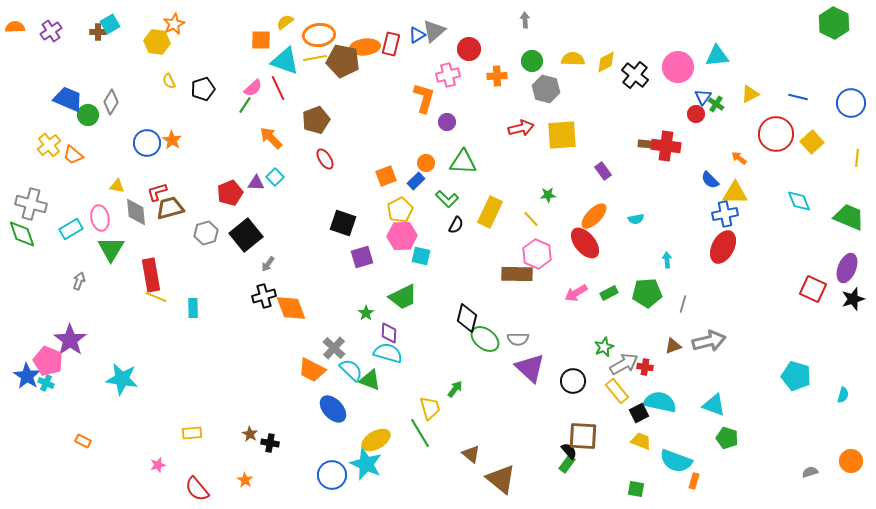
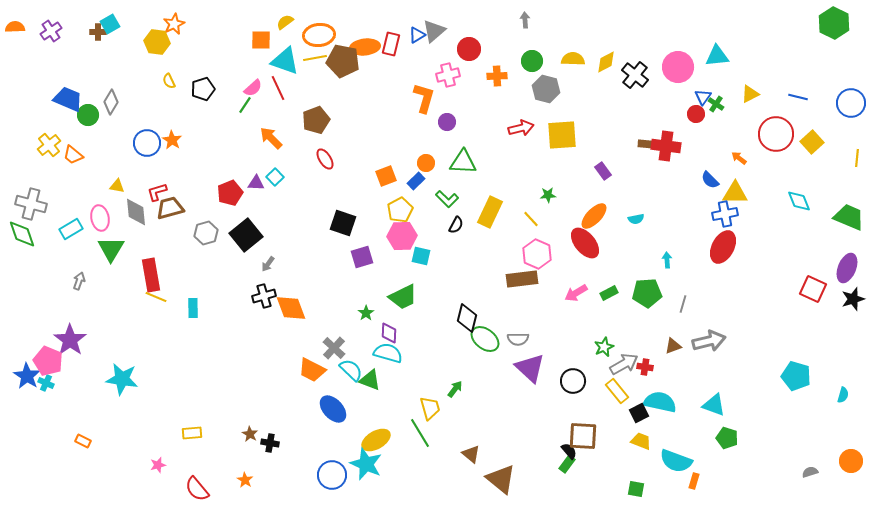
brown rectangle at (517, 274): moved 5 px right, 5 px down; rotated 8 degrees counterclockwise
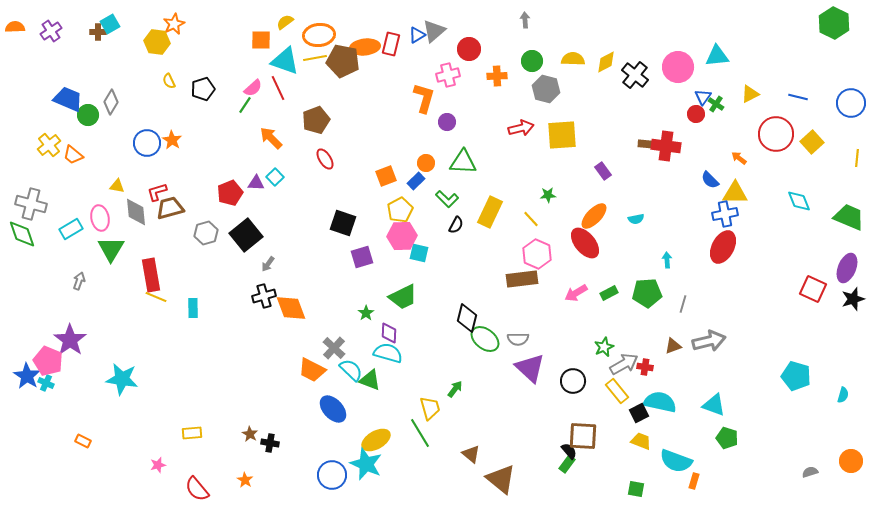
cyan square at (421, 256): moved 2 px left, 3 px up
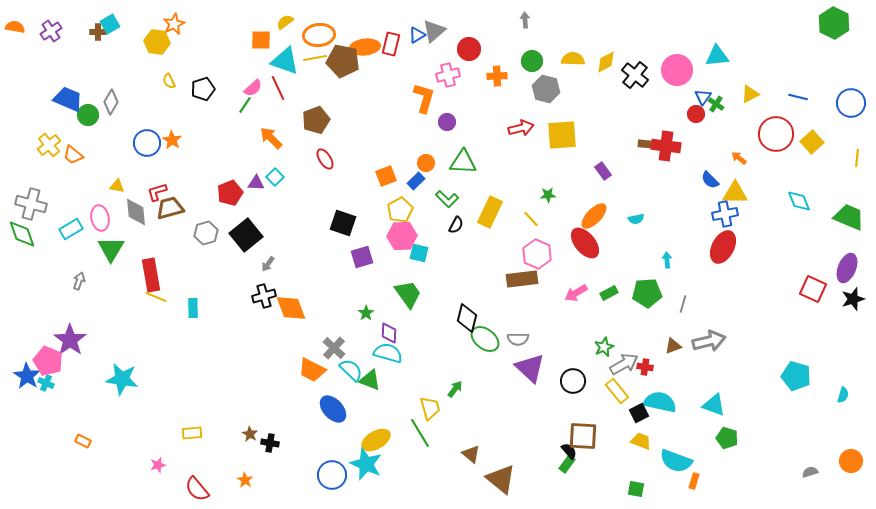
orange semicircle at (15, 27): rotated 12 degrees clockwise
pink circle at (678, 67): moved 1 px left, 3 px down
green trapezoid at (403, 297): moved 5 px right, 3 px up; rotated 100 degrees counterclockwise
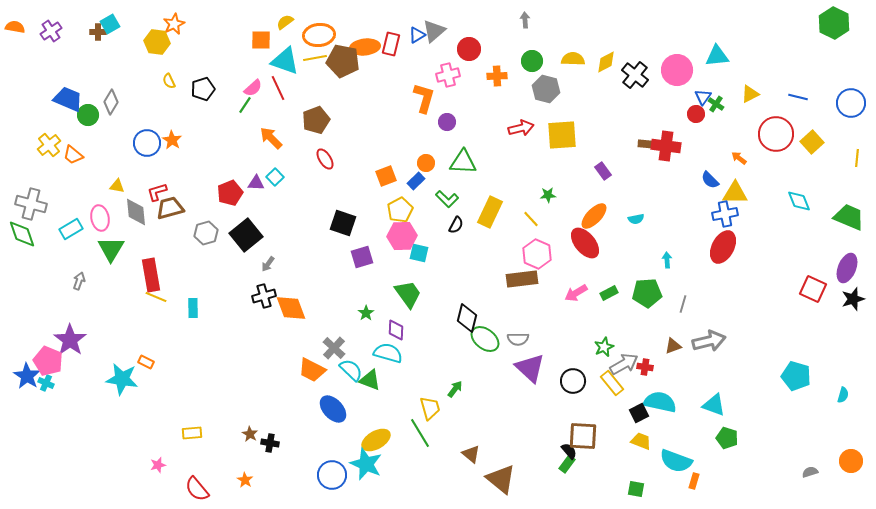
purple diamond at (389, 333): moved 7 px right, 3 px up
yellow rectangle at (617, 391): moved 5 px left, 8 px up
orange rectangle at (83, 441): moved 63 px right, 79 px up
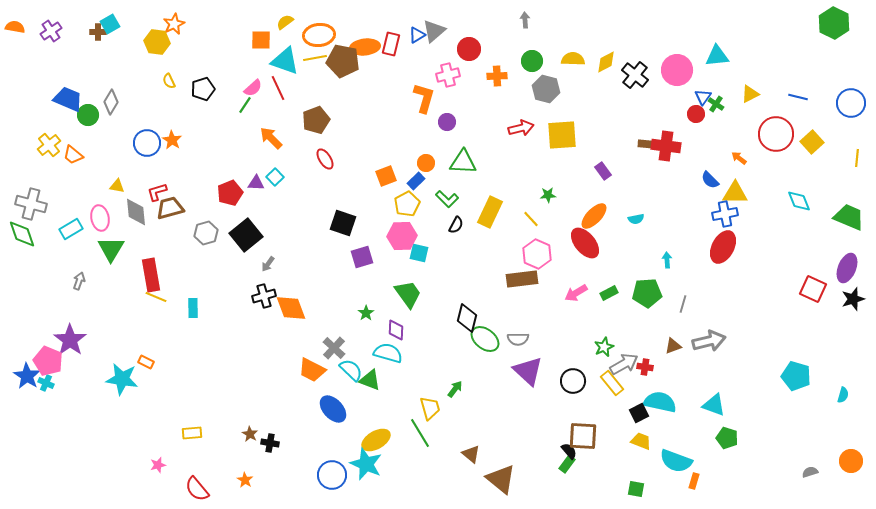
yellow pentagon at (400, 210): moved 7 px right, 6 px up
purple triangle at (530, 368): moved 2 px left, 3 px down
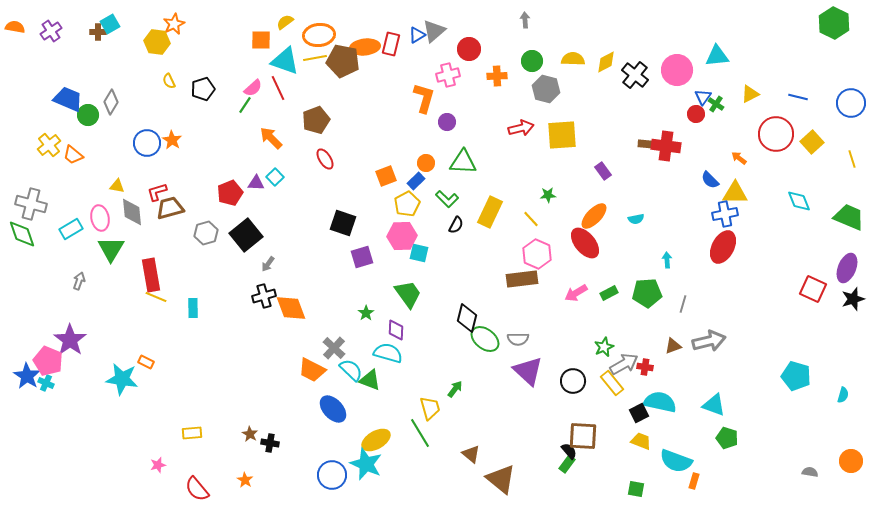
yellow line at (857, 158): moved 5 px left, 1 px down; rotated 24 degrees counterclockwise
gray diamond at (136, 212): moved 4 px left
gray semicircle at (810, 472): rotated 28 degrees clockwise
